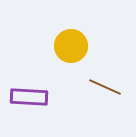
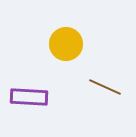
yellow circle: moved 5 px left, 2 px up
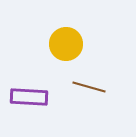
brown line: moved 16 px left; rotated 8 degrees counterclockwise
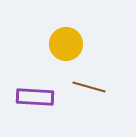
purple rectangle: moved 6 px right
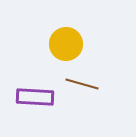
brown line: moved 7 px left, 3 px up
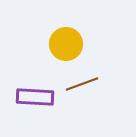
brown line: rotated 36 degrees counterclockwise
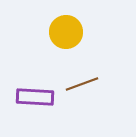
yellow circle: moved 12 px up
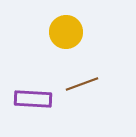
purple rectangle: moved 2 px left, 2 px down
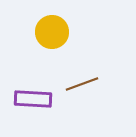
yellow circle: moved 14 px left
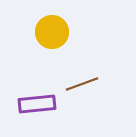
purple rectangle: moved 4 px right, 5 px down; rotated 9 degrees counterclockwise
